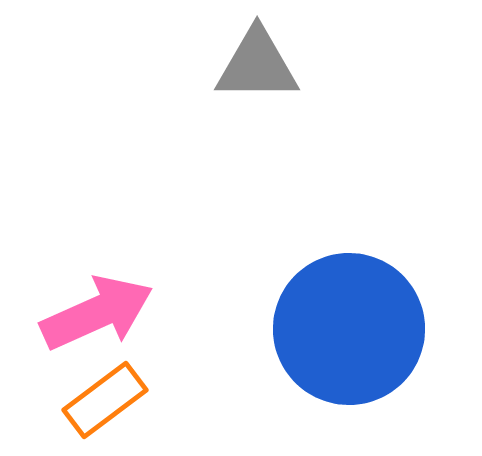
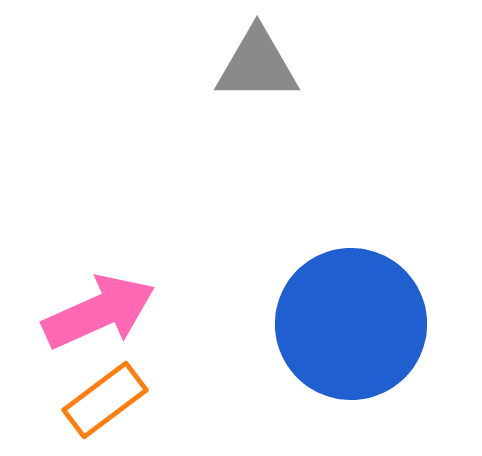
pink arrow: moved 2 px right, 1 px up
blue circle: moved 2 px right, 5 px up
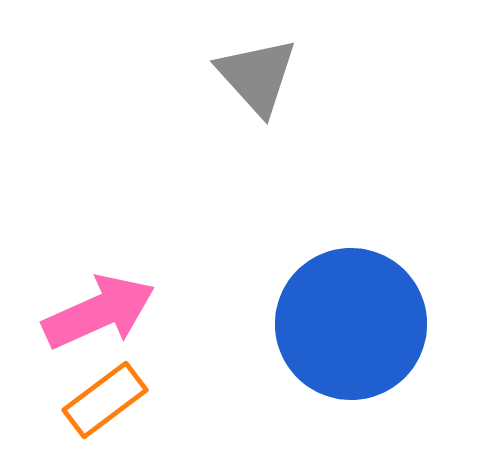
gray triangle: moved 11 px down; rotated 48 degrees clockwise
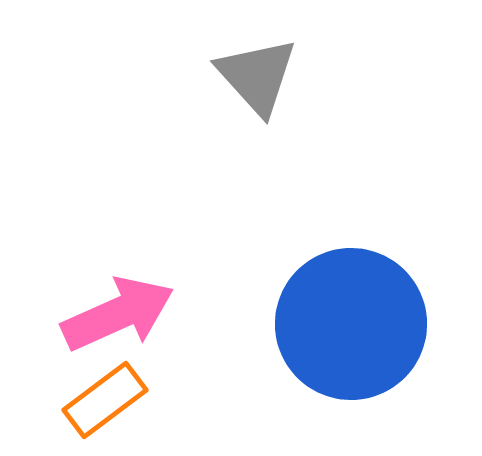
pink arrow: moved 19 px right, 2 px down
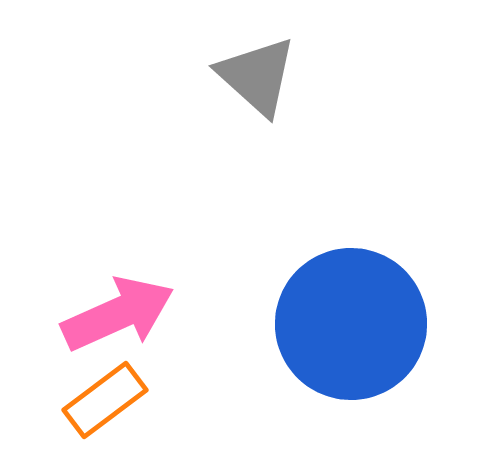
gray triangle: rotated 6 degrees counterclockwise
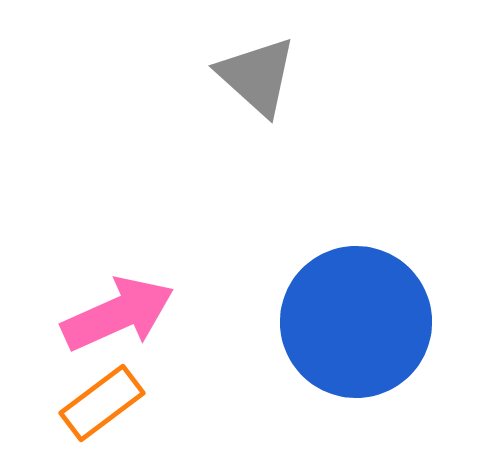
blue circle: moved 5 px right, 2 px up
orange rectangle: moved 3 px left, 3 px down
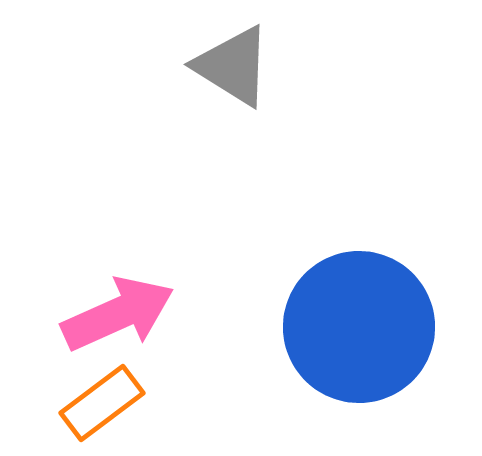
gray triangle: moved 24 px left, 10 px up; rotated 10 degrees counterclockwise
blue circle: moved 3 px right, 5 px down
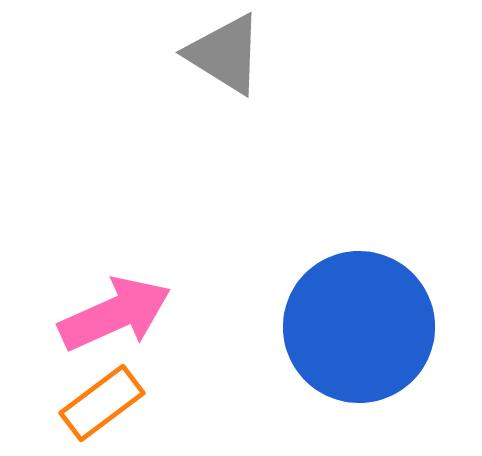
gray triangle: moved 8 px left, 12 px up
pink arrow: moved 3 px left
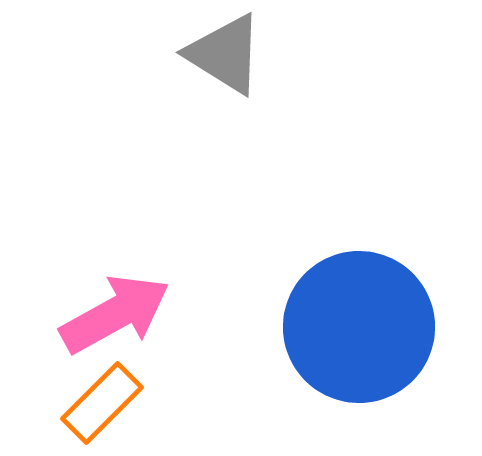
pink arrow: rotated 5 degrees counterclockwise
orange rectangle: rotated 8 degrees counterclockwise
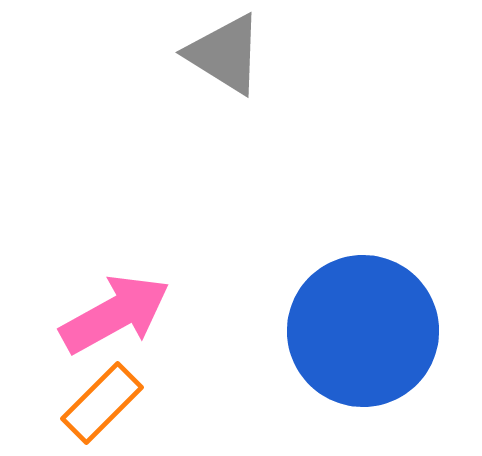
blue circle: moved 4 px right, 4 px down
